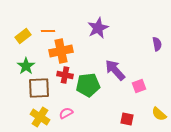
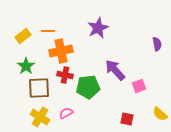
green pentagon: moved 2 px down
yellow semicircle: moved 1 px right
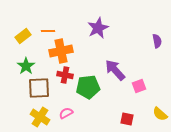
purple semicircle: moved 3 px up
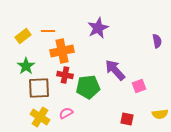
orange cross: moved 1 px right
yellow semicircle: rotated 49 degrees counterclockwise
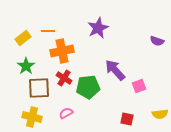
yellow rectangle: moved 2 px down
purple semicircle: rotated 120 degrees clockwise
red cross: moved 1 px left, 3 px down; rotated 21 degrees clockwise
yellow cross: moved 8 px left; rotated 18 degrees counterclockwise
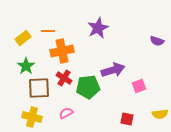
purple arrow: moved 2 px left; rotated 115 degrees clockwise
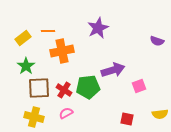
red cross: moved 12 px down
yellow cross: moved 2 px right
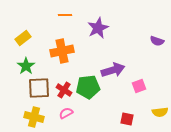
orange line: moved 17 px right, 16 px up
yellow semicircle: moved 2 px up
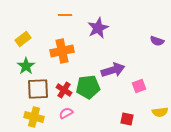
yellow rectangle: moved 1 px down
brown square: moved 1 px left, 1 px down
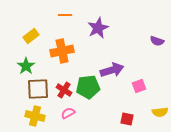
yellow rectangle: moved 8 px right, 3 px up
purple arrow: moved 1 px left
pink semicircle: moved 2 px right
yellow cross: moved 1 px right, 1 px up
